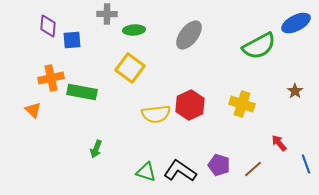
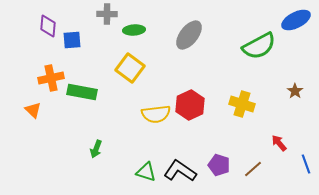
blue ellipse: moved 3 px up
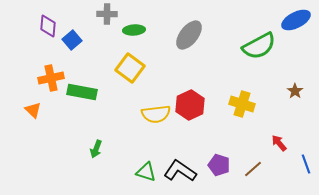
blue square: rotated 36 degrees counterclockwise
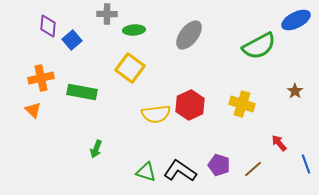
orange cross: moved 10 px left
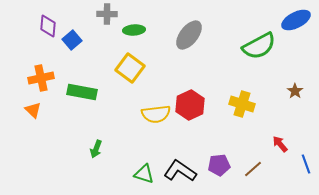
red arrow: moved 1 px right, 1 px down
purple pentagon: rotated 25 degrees counterclockwise
green triangle: moved 2 px left, 2 px down
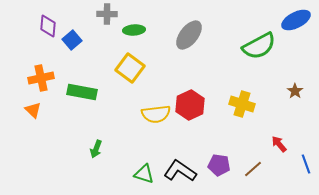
red arrow: moved 1 px left
purple pentagon: rotated 15 degrees clockwise
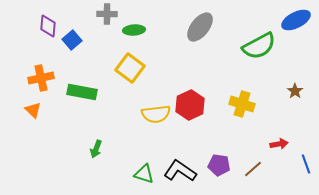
gray ellipse: moved 11 px right, 8 px up
red arrow: rotated 120 degrees clockwise
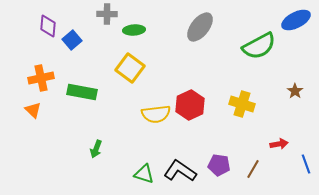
brown line: rotated 18 degrees counterclockwise
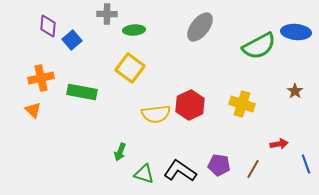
blue ellipse: moved 12 px down; rotated 32 degrees clockwise
green arrow: moved 24 px right, 3 px down
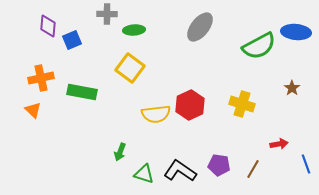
blue square: rotated 18 degrees clockwise
brown star: moved 3 px left, 3 px up
